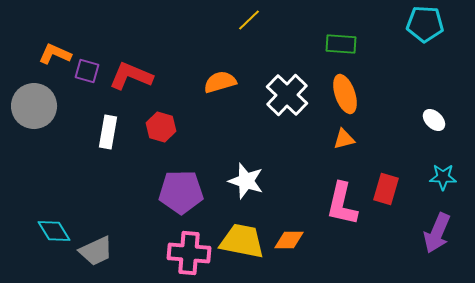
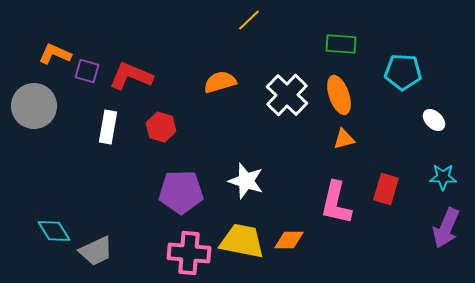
cyan pentagon: moved 22 px left, 48 px down
orange ellipse: moved 6 px left, 1 px down
white rectangle: moved 5 px up
pink L-shape: moved 6 px left, 1 px up
purple arrow: moved 9 px right, 5 px up
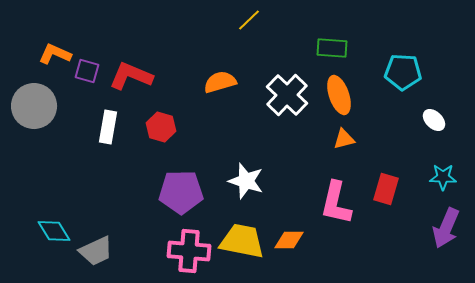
green rectangle: moved 9 px left, 4 px down
pink cross: moved 2 px up
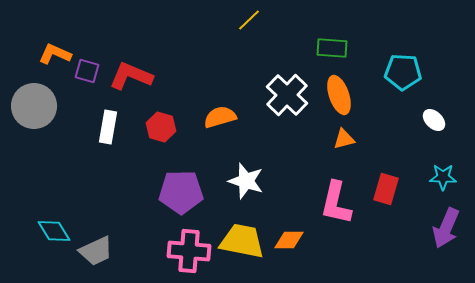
orange semicircle: moved 35 px down
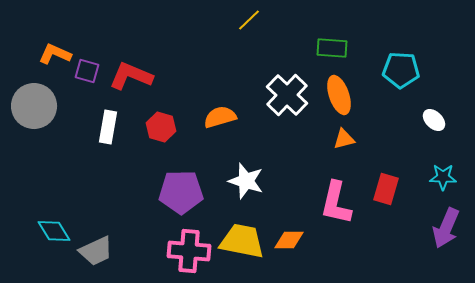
cyan pentagon: moved 2 px left, 2 px up
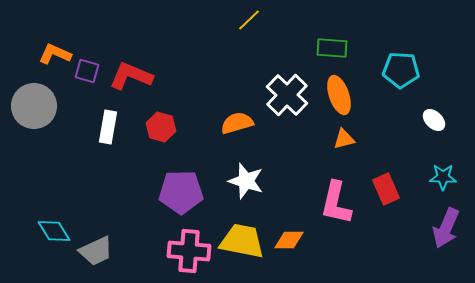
orange semicircle: moved 17 px right, 6 px down
red rectangle: rotated 40 degrees counterclockwise
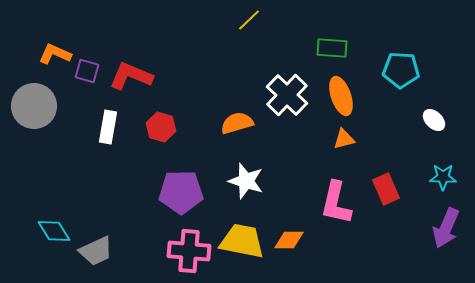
orange ellipse: moved 2 px right, 1 px down
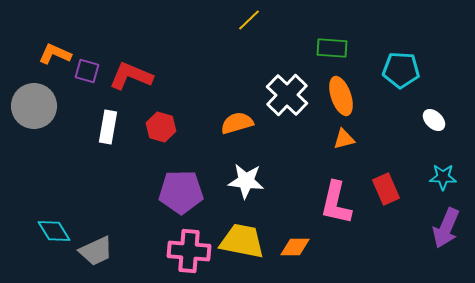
white star: rotated 12 degrees counterclockwise
orange diamond: moved 6 px right, 7 px down
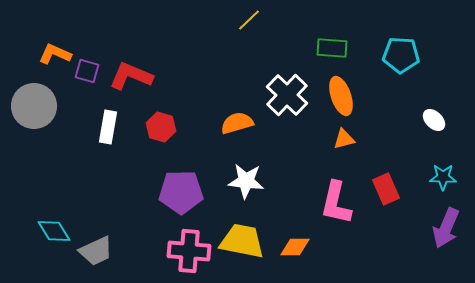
cyan pentagon: moved 15 px up
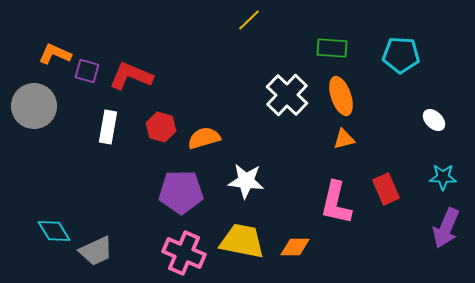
orange semicircle: moved 33 px left, 15 px down
pink cross: moved 5 px left, 2 px down; rotated 18 degrees clockwise
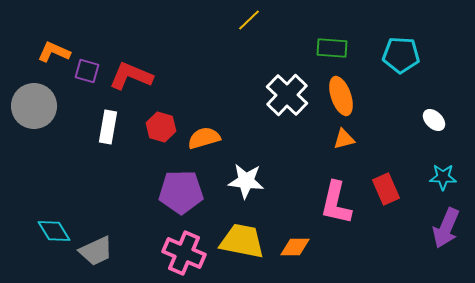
orange L-shape: moved 1 px left, 2 px up
